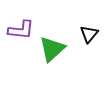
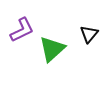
purple L-shape: moved 1 px right; rotated 32 degrees counterclockwise
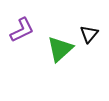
green triangle: moved 8 px right
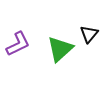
purple L-shape: moved 4 px left, 14 px down
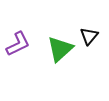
black triangle: moved 2 px down
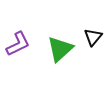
black triangle: moved 4 px right, 1 px down
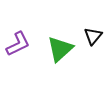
black triangle: moved 1 px up
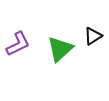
black triangle: rotated 18 degrees clockwise
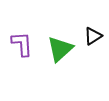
purple L-shape: moved 4 px right; rotated 68 degrees counterclockwise
